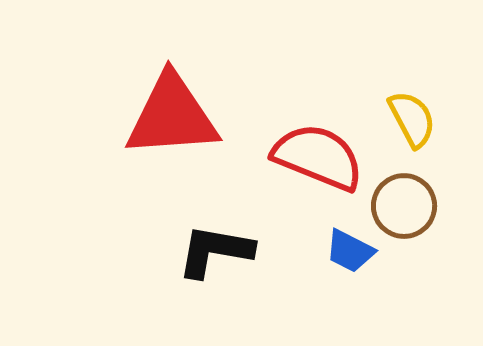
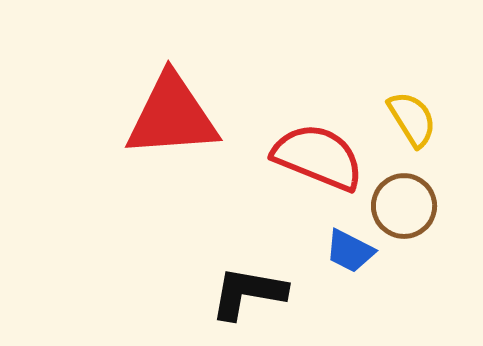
yellow semicircle: rotated 4 degrees counterclockwise
black L-shape: moved 33 px right, 42 px down
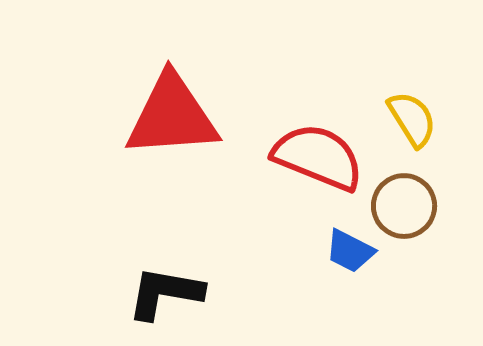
black L-shape: moved 83 px left
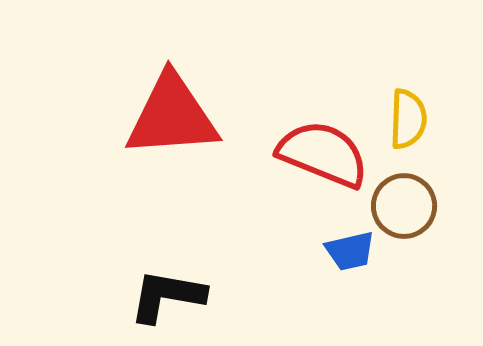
yellow semicircle: moved 4 px left; rotated 34 degrees clockwise
red semicircle: moved 5 px right, 3 px up
blue trapezoid: rotated 40 degrees counterclockwise
black L-shape: moved 2 px right, 3 px down
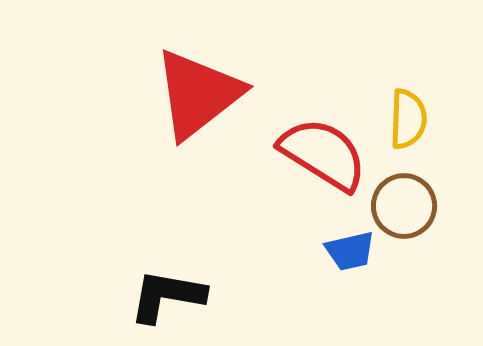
red triangle: moved 26 px right, 22 px up; rotated 34 degrees counterclockwise
red semicircle: rotated 10 degrees clockwise
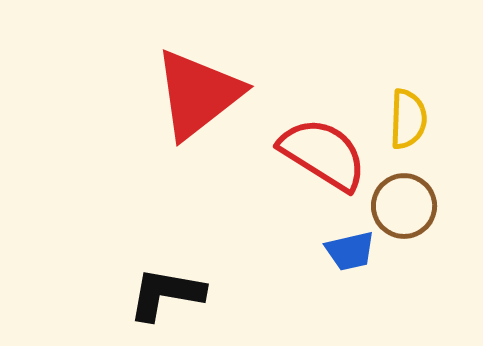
black L-shape: moved 1 px left, 2 px up
